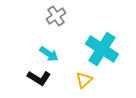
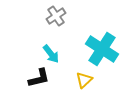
cyan arrow: moved 2 px right; rotated 18 degrees clockwise
black L-shape: rotated 45 degrees counterclockwise
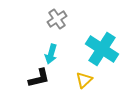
gray cross: moved 1 px right, 3 px down
cyan arrow: rotated 54 degrees clockwise
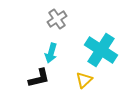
cyan cross: moved 1 px left, 1 px down
cyan arrow: moved 1 px up
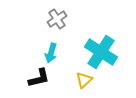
cyan cross: moved 2 px down
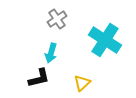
cyan cross: moved 4 px right, 12 px up
yellow triangle: moved 2 px left, 3 px down
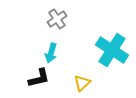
cyan cross: moved 7 px right, 10 px down
